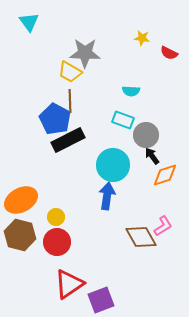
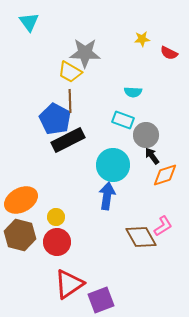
yellow star: moved 1 px down; rotated 14 degrees counterclockwise
cyan semicircle: moved 2 px right, 1 px down
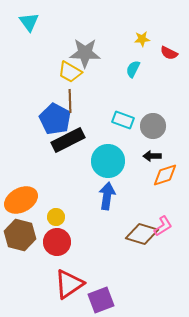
cyan semicircle: moved 23 px up; rotated 114 degrees clockwise
gray circle: moved 7 px right, 9 px up
black arrow: rotated 54 degrees counterclockwise
cyan circle: moved 5 px left, 4 px up
brown diamond: moved 1 px right, 3 px up; rotated 44 degrees counterclockwise
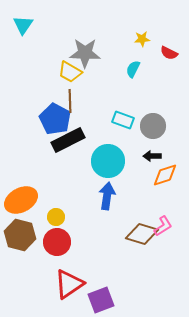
cyan triangle: moved 6 px left, 3 px down; rotated 10 degrees clockwise
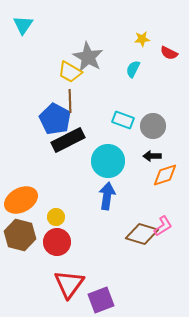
gray star: moved 3 px right, 4 px down; rotated 28 degrees clockwise
red triangle: rotated 20 degrees counterclockwise
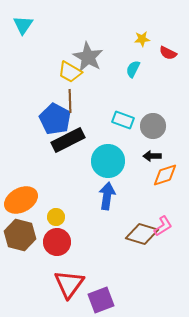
red semicircle: moved 1 px left
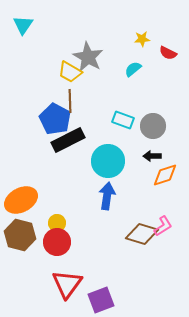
cyan semicircle: rotated 24 degrees clockwise
yellow circle: moved 1 px right, 6 px down
red triangle: moved 2 px left
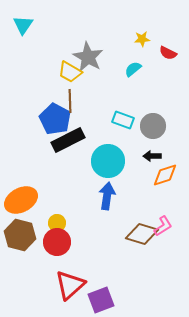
red triangle: moved 3 px right, 1 px down; rotated 12 degrees clockwise
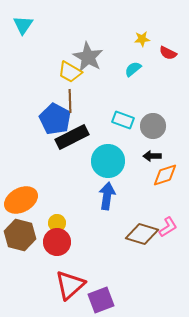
black rectangle: moved 4 px right, 3 px up
pink L-shape: moved 5 px right, 1 px down
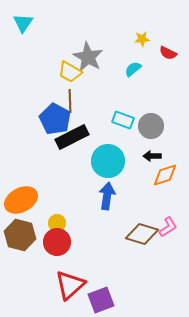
cyan triangle: moved 2 px up
gray circle: moved 2 px left
